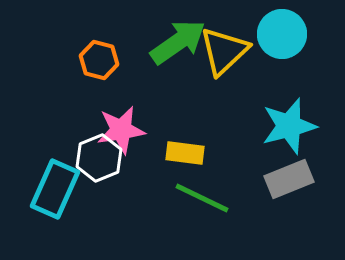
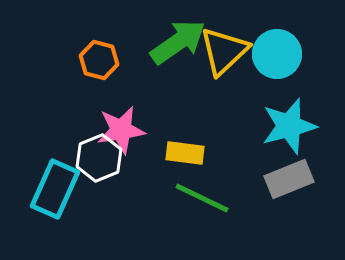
cyan circle: moved 5 px left, 20 px down
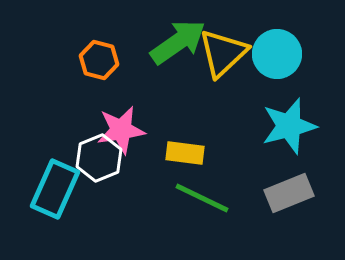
yellow triangle: moved 1 px left, 2 px down
gray rectangle: moved 14 px down
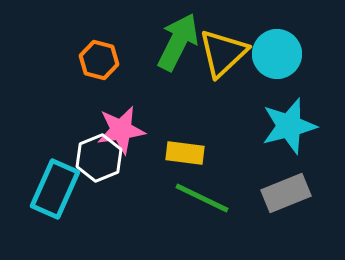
green arrow: rotated 28 degrees counterclockwise
gray rectangle: moved 3 px left
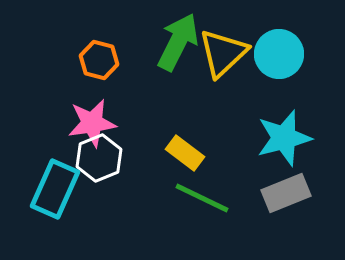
cyan circle: moved 2 px right
cyan star: moved 5 px left, 12 px down
pink star: moved 29 px left, 7 px up
yellow rectangle: rotated 30 degrees clockwise
